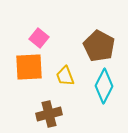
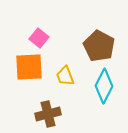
brown cross: moved 1 px left
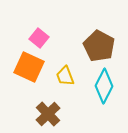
orange square: rotated 28 degrees clockwise
brown cross: rotated 30 degrees counterclockwise
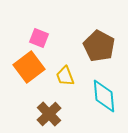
pink square: rotated 18 degrees counterclockwise
orange square: rotated 28 degrees clockwise
cyan diamond: moved 10 px down; rotated 32 degrees counterclockwise
brown cross: moved 1 px right
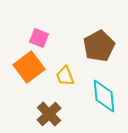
brown pentagon: rotated 16 degrees clockwise
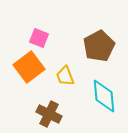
brown cross: rotated 20 degrees counterclockwise
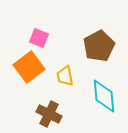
yellow trapezoid: rotated 10 degrees clockwise
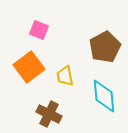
pink square: moved 8 px up
brown pentagon: moved 6 px right, 1 px down
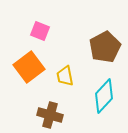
pink square: moved 1 px right, 1 px down
cyan diamond: rotated 48 degrees clockwise
brown cross: moved 1 px right, 1 px down; rotated 10 degrees counterclockwise
